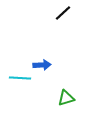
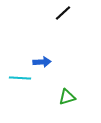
blue arrow: moved 3 px up
green triangle: moved 1 px right, 1 px up
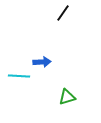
black line: rotated 12 degrees counterclockwise
cyan line: moved 1 px left, 2 px up
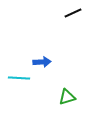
black line: moved 10 px right; rotated 30 degrees clockwise
cyan line: moved 2 px down
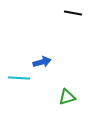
black line: rotated 36 degrees clockwise
blue arrow: rotated 12 degrees counterclockwise
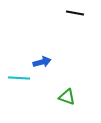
black line: moved 2 px right
green triangle: rotated 36 degrees clockwise
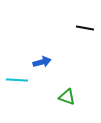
black line: moved 10 px right, 15 px down
cyan line: moved 2 px left, 2 px down
